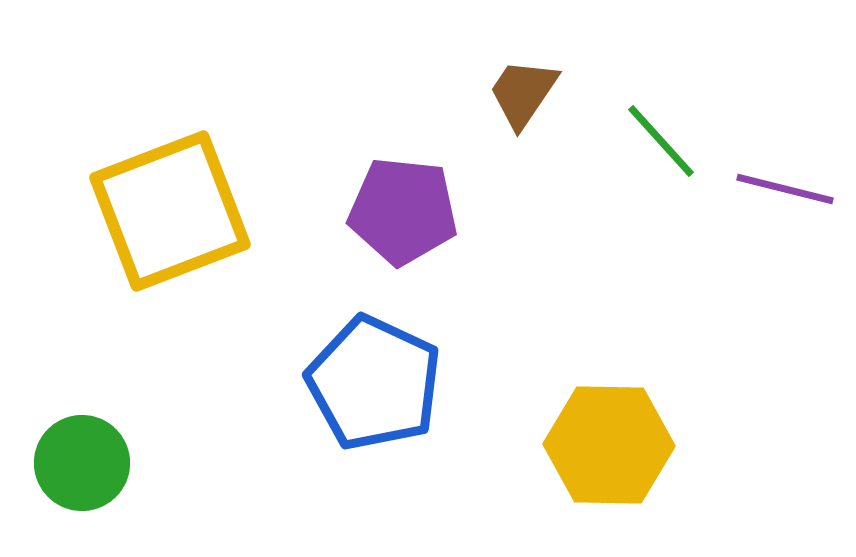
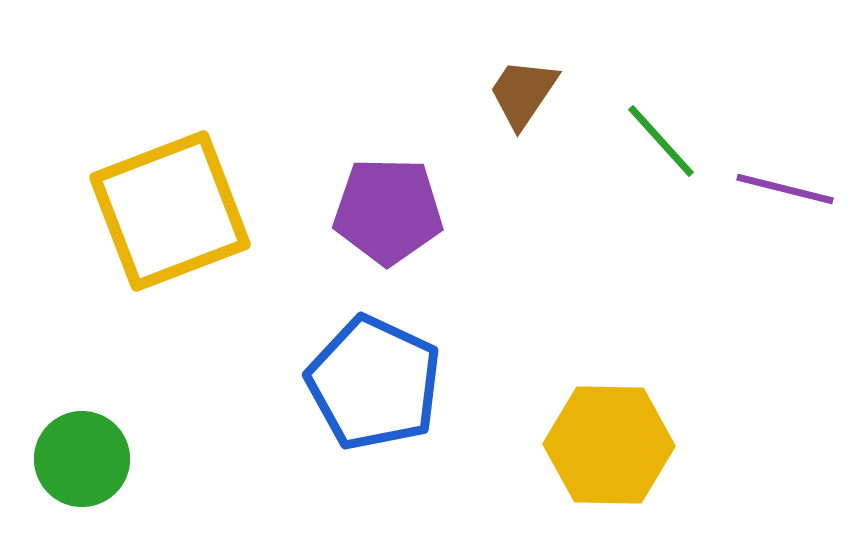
purple pentagon: moved 15 px left; rotated 5 degrees counterclockwise
green circle: moved 4 px up
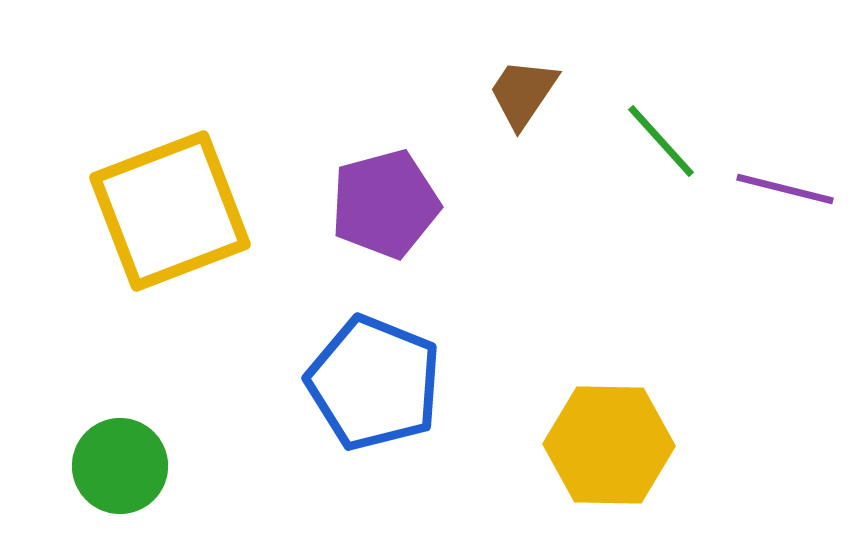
purple pentagon: moved 3 px left, 7 px up; rotated 16 degrees counterclockwise
blue pentagon: rotated 3 degrees counterclockwise
green circle: moved 38 px right, 7 px down
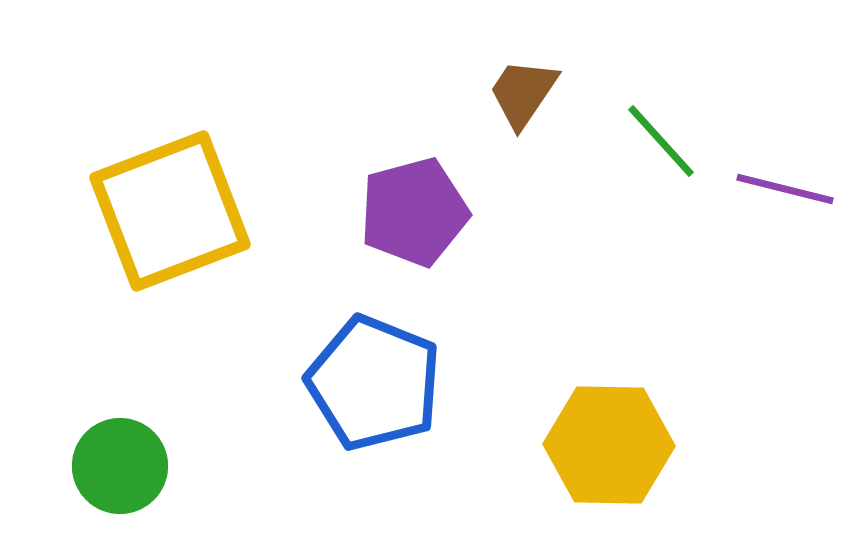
purple pentagon: moved 29 px right, 8 px down
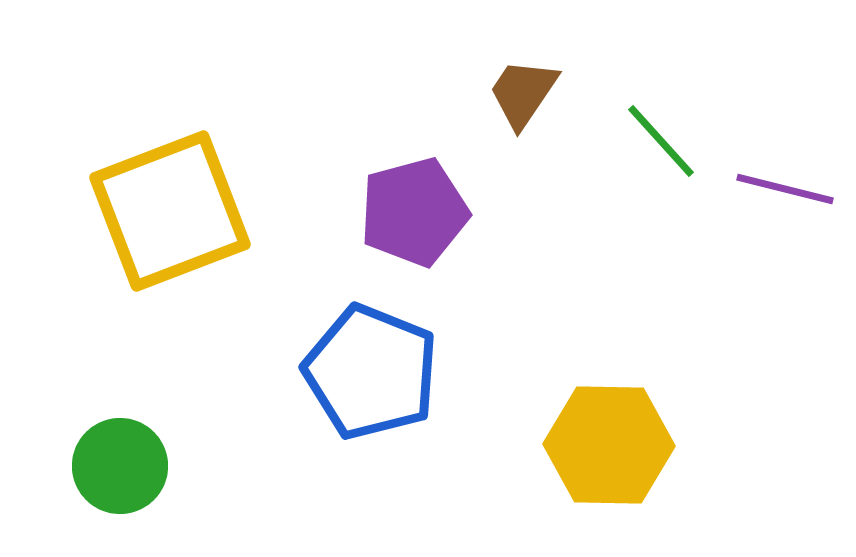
blue pentagon: moved 3 px left, 11 px up
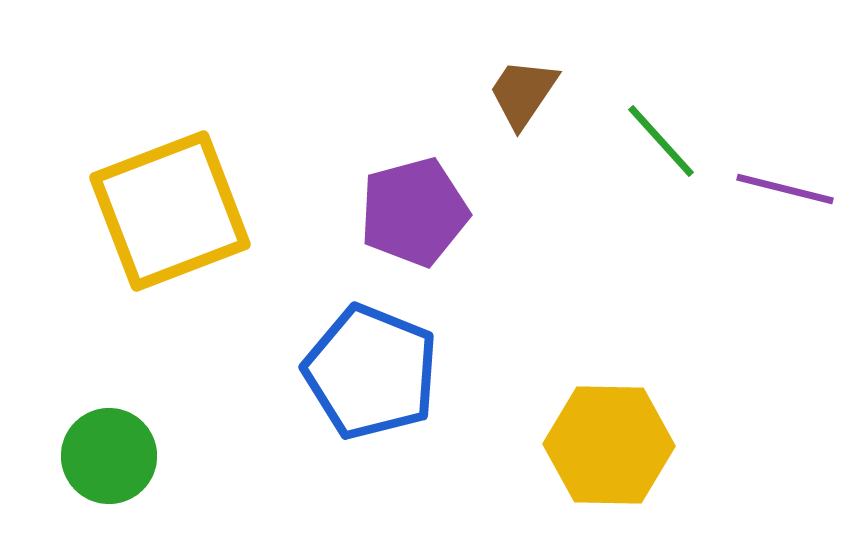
green circle: moved 11 px left, 10 px up
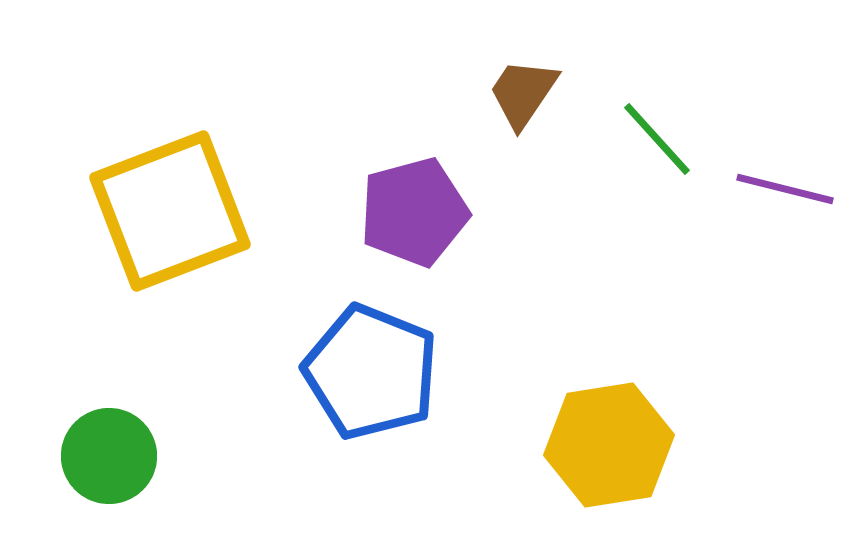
green line: moved 4 px left, 2 px up
yellow hexagon: rotated 10 degrees counterclockwise
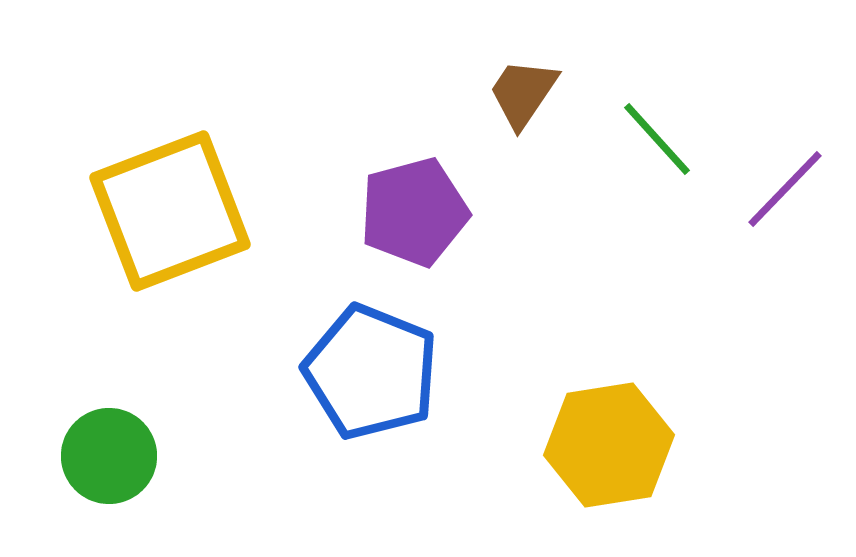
purple line: rotated 60 degrees counterclockwise
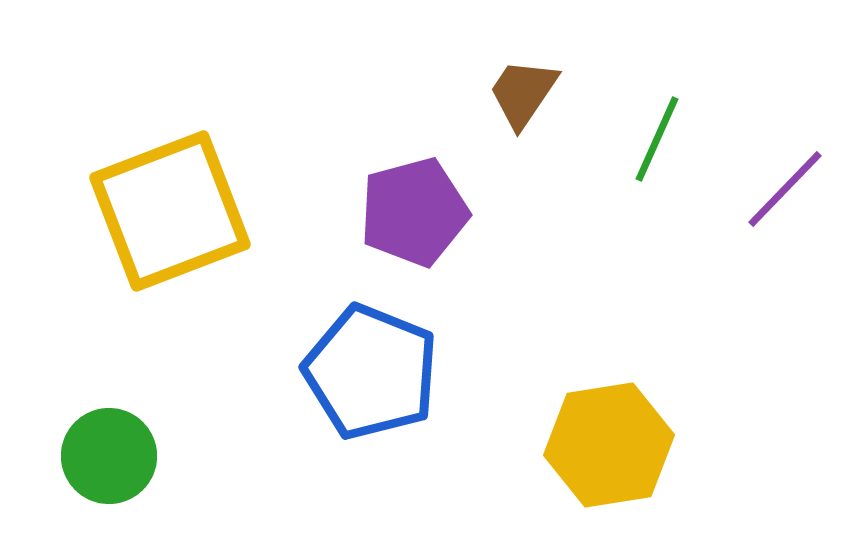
green line: rotated 66 degrees clockwise
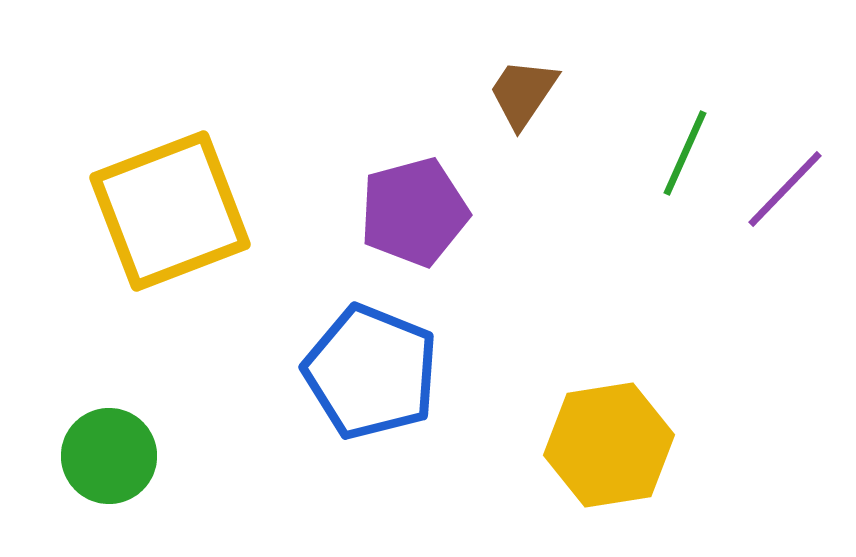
green line: moved 28 px right, 14 px down
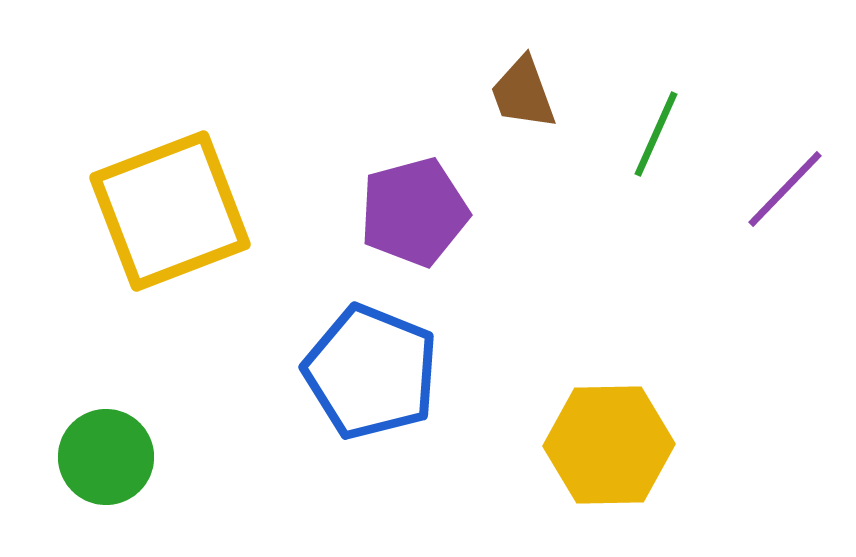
brown trapezoid: rotated 54 degrees counterclockwise
green line: moved 29 px left, 19 px up
yellow hexagon: rotated 8 degrees clockwise
green circle: moved 3 px left, 1 px down
